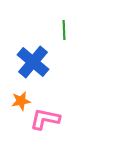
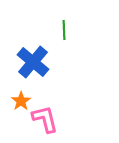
orange star: rotated 24 degrees counterclockwise
pink L-shape: rotated 64 degrees clockwise
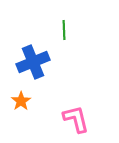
blue cross: rotated 28 degrees clockwise
pink L-shape: moved 31 px right
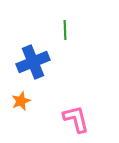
green line: moved 1 px right
orange star: rotated 12 degrees clockwise
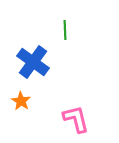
blue cross: rotated 32 degrees counterclockwise
orange star: rotated 18 degrees counterclockwise
